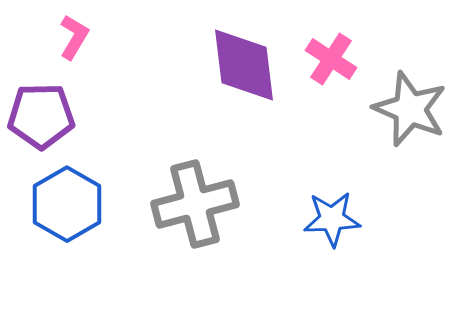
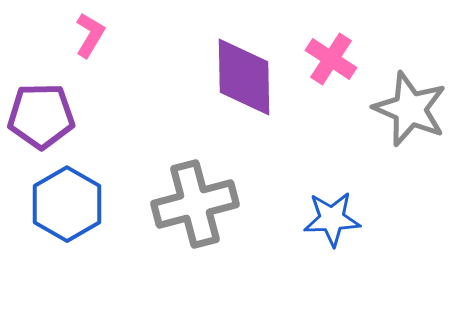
pink L-shape: moved 16 px right, 2 px up
purple diamond: moved 12 px down; rotated 6 degrees clockwise
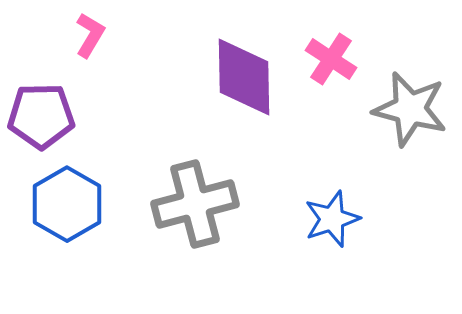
gray star: rotated 8 degrees counterclockwise
blue star: rotated 16 degrees counterclockwise
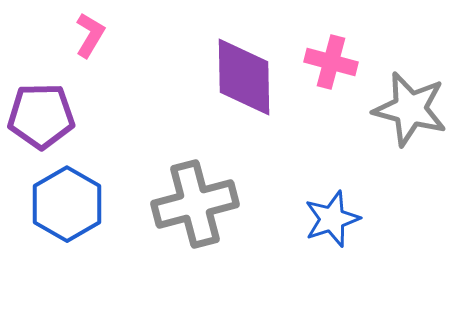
pink cross: moved 3 px down; rotated 18 degrees counterclockwise
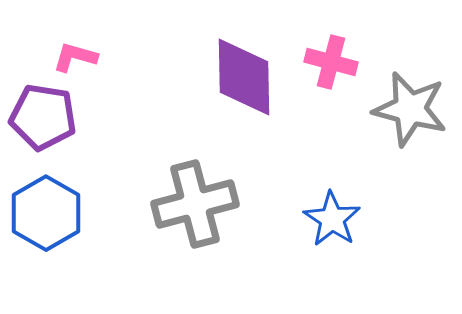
pink L-shape: moved 15 px left, 22 px down; rotated 105 degrees counterclockwise
purple pentagon: moved 2 px right, 1 px down; rotated 10 degrees clockwise
blue hexagon: moved 21 px left, 9 px down
blue star: rotated 20 degrees counterclockwise
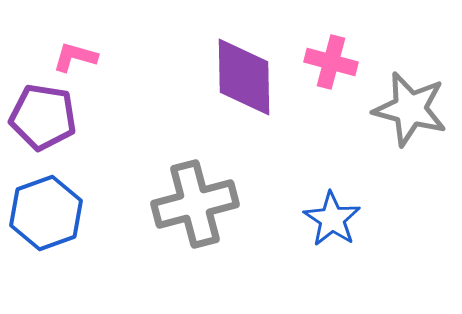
blue hexagon: rotated 10 degrees clockwise
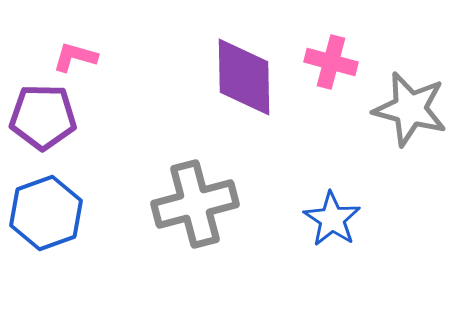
purple pentagon: rotated 8 degrees counterclockwise
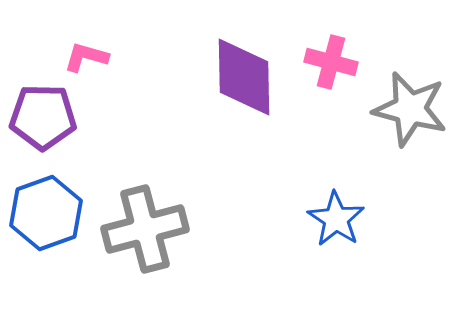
pink L-shape: moved 11 px right
gray cross: moved 50 px left, 25 px down
blue star: moved 4 px right
